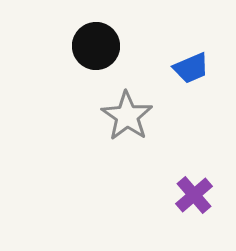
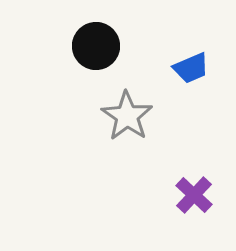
purple cross: rotated 6 degrees counterclockwise
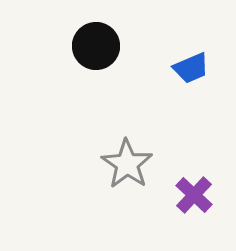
gray star: moved 48 px down
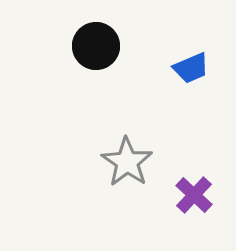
gray star: moved 2 px up
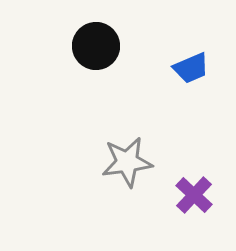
gray star: rotated 30 degrees clockwise
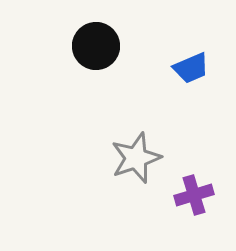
gray star: moved 9 px right, 4 px up; rotated 12 degrees counterclockwise
purple cross: rotated 30 degrees clockwise
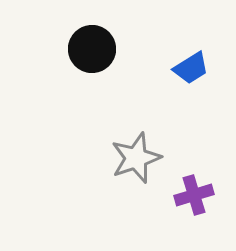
black circle: moved 4 px left, 3 px down
blue trapezoid: rotated 9 degrees counterclockwise
